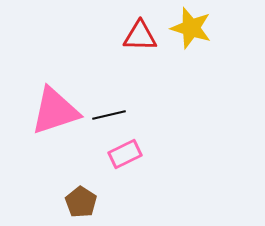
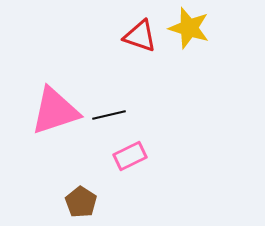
yellow star: moved 2 px left
red triangle: rotated 18 degrees clockwise
pink rectangle: moved 5 px right, 2 px down
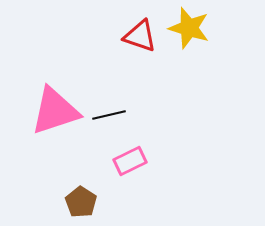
pink rectangle: moved 5 px down
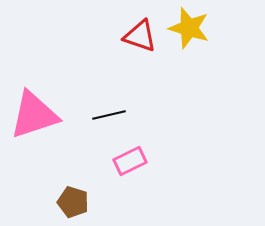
pink triangle: moved 21 px left, 4 px down
brown pentagon: moved 8 px left; rotated 16 degrees counterclockwise
